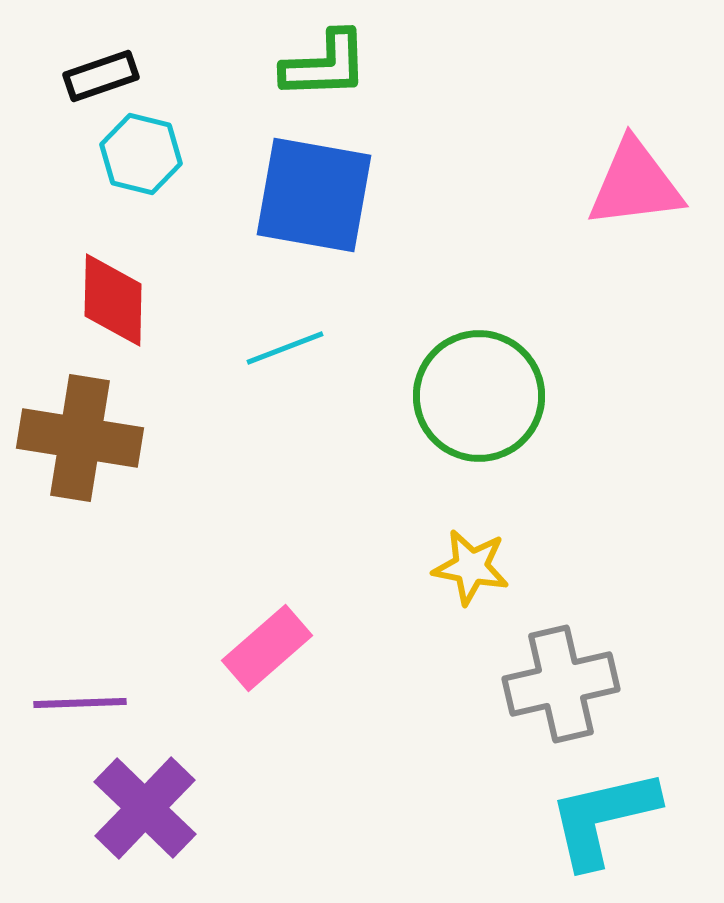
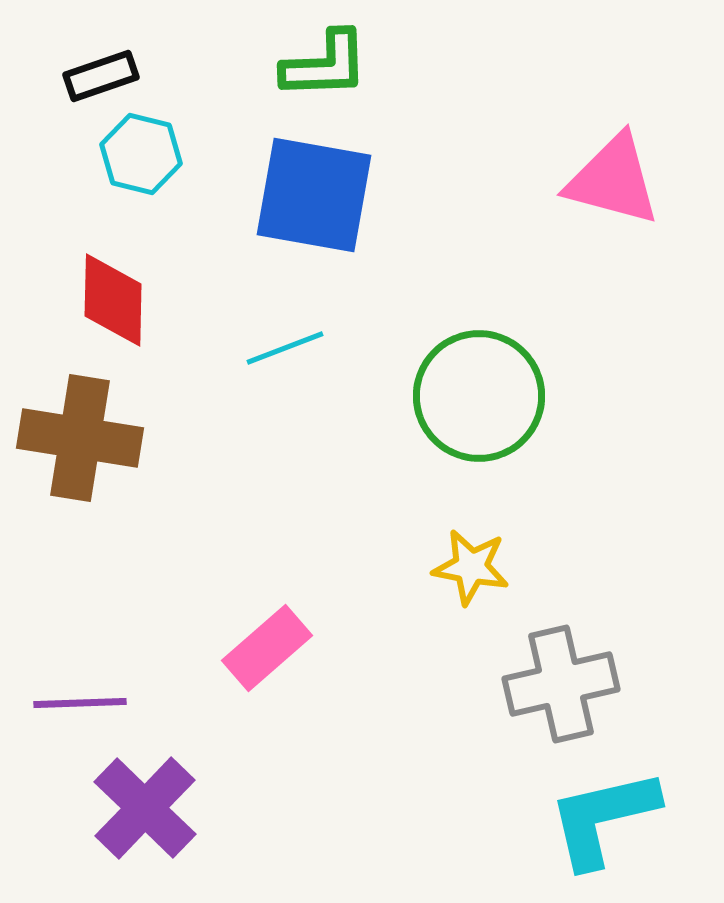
pink triangle: moved 22 px left, 4 px up; rotated 22 degrees clockwise
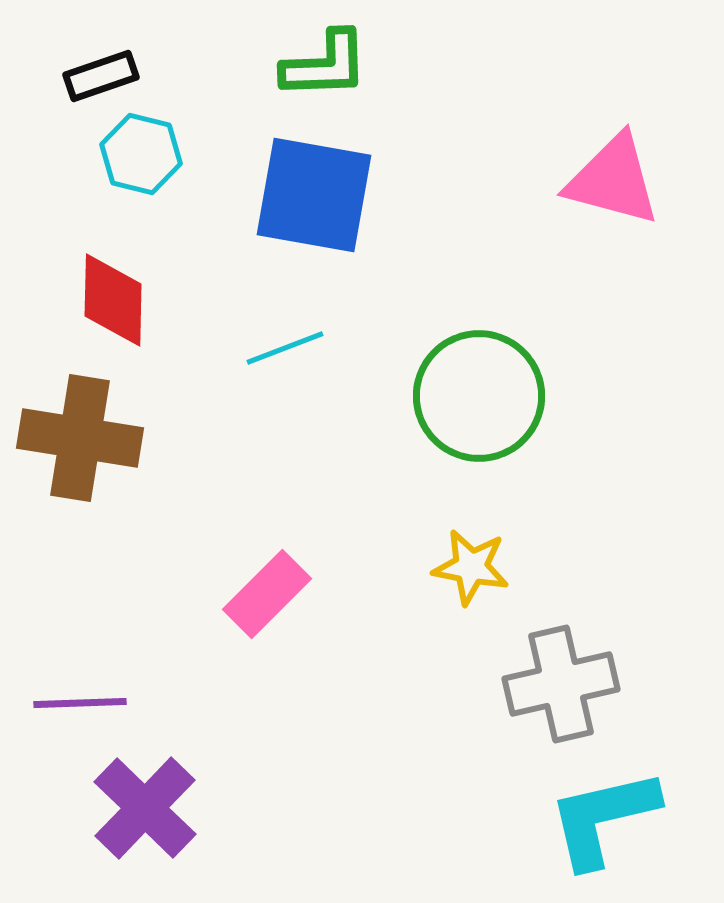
pink rectangle: moved 54 px up; rotated 4 degrees counterclockwise
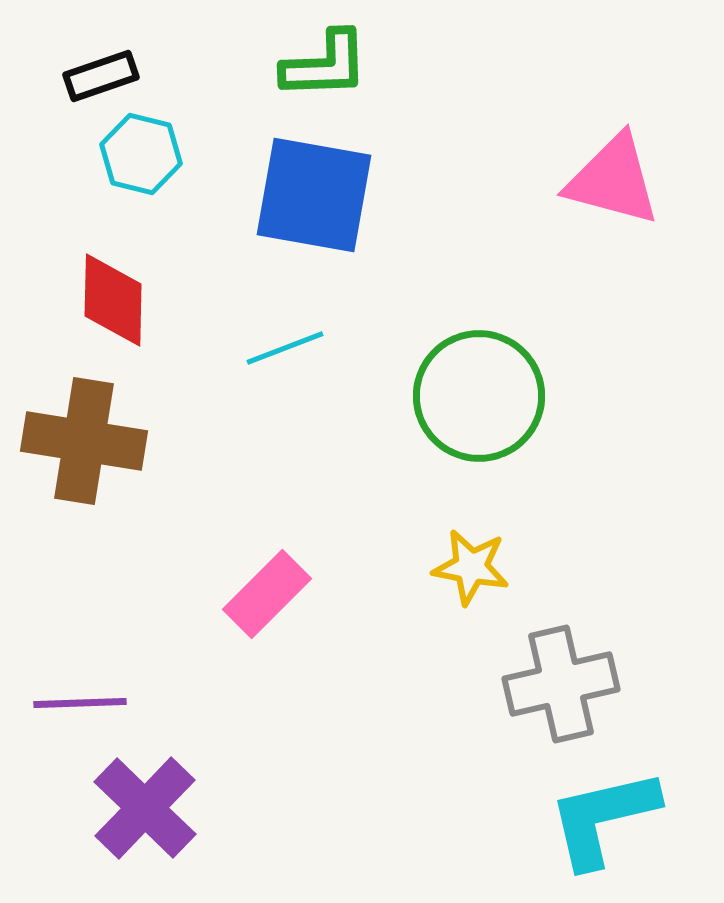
brown cross: moved 4 px right, 3 px down
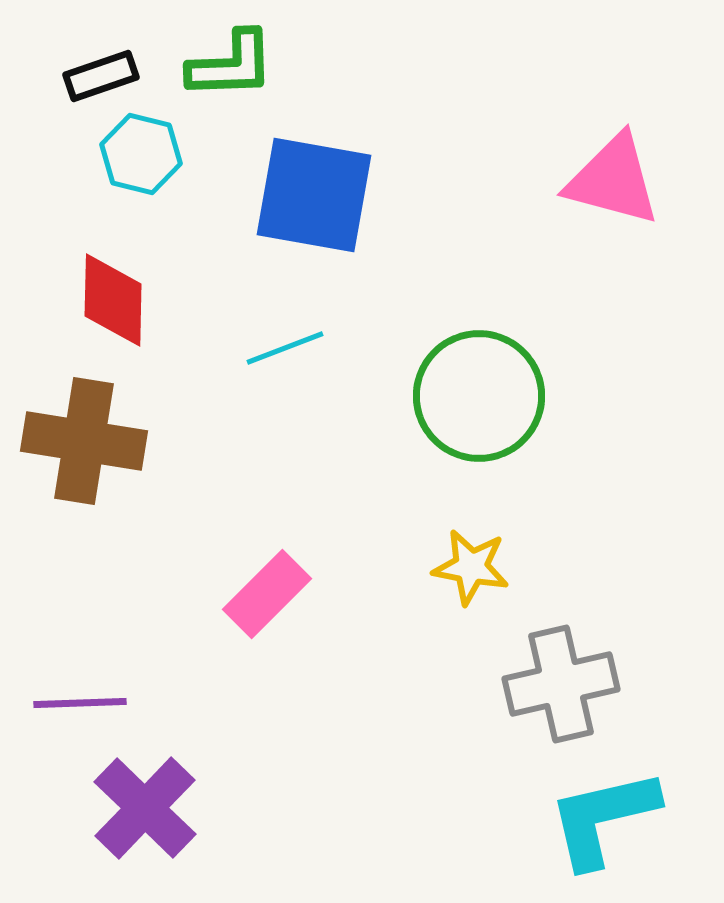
green L-shape: moved 94 px left
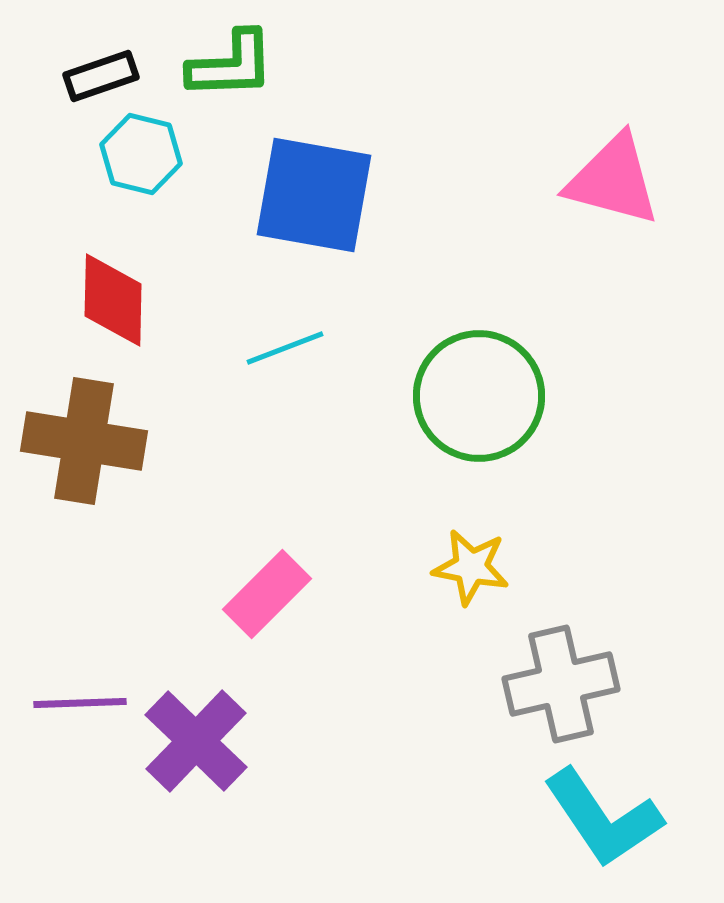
purple cross: moved 51 px right, 67 px up
cyan L-shape: rotated 111 degrees counterclockwise
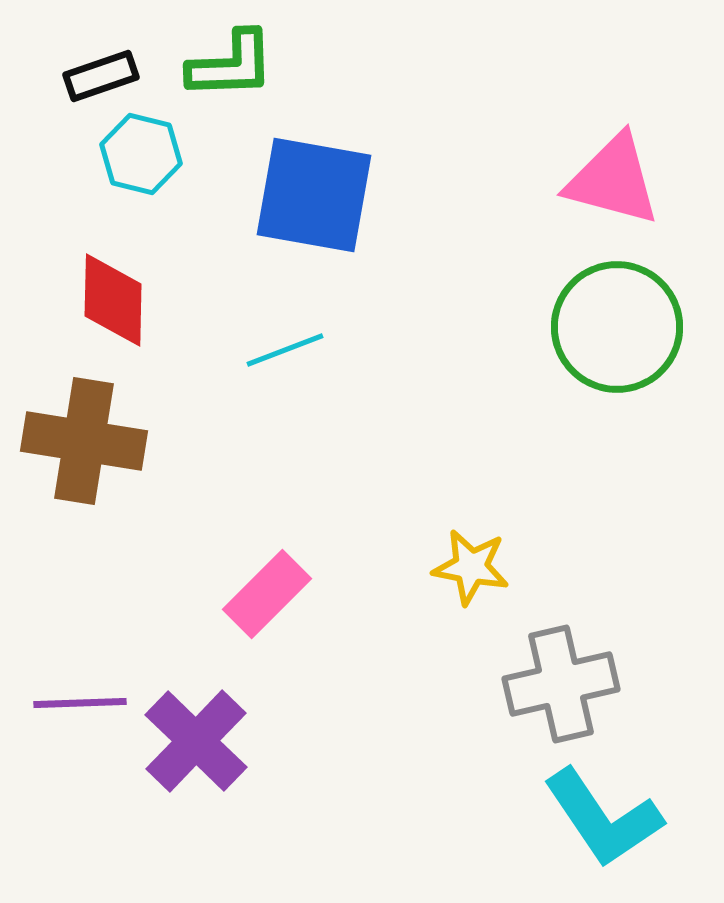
cyan line: moved 2 px down
green circle: moved 138 px right, 69 px up
